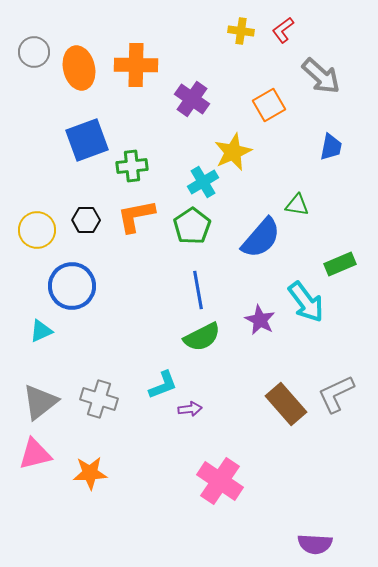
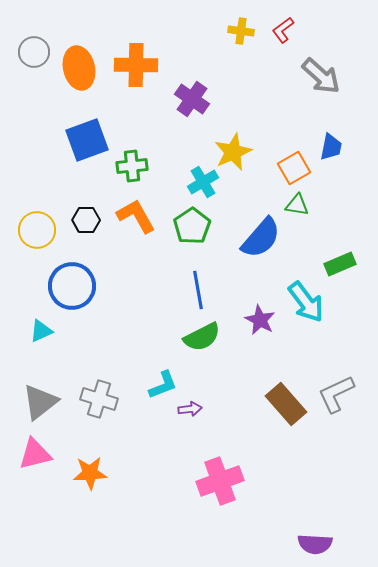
orange square: moved 25 px right, 63 px down
orange L-shape: rotated 72 degrees clockwise
pink cross: rotated 36 degrees clockwise
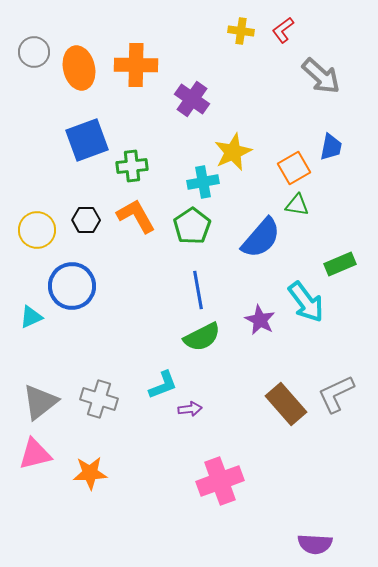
cyan cross: rotated 20 degrees clockwise
cyan triangle: moved 10 px left, 14 px up
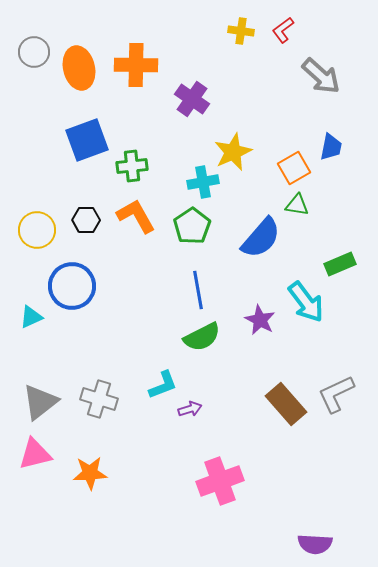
purple arrow: rotated 10 degrees counterclockwise
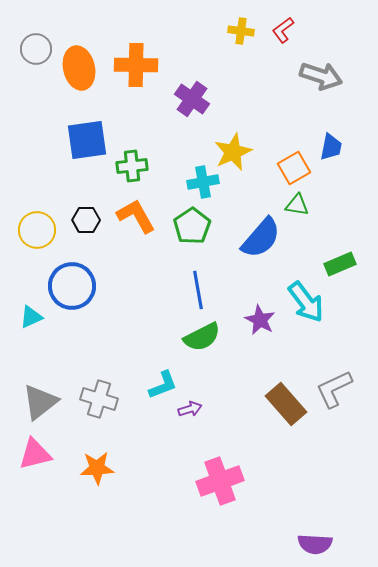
gray circle: moved 2 px right, 3 px up
gray arrow: rotated 24 degrees counterclockwise
blue square: rotated 12 degrees clockwise
gray L-shape: moved 2 px left, 5 px up
orange star: moved 7 px right, 5 px up
